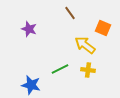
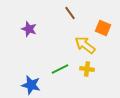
yellow cross: moved 1 px left, 1 px up
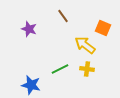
brown line: moved 7 px left, 3 px down
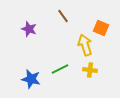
orange square: moved 2 px left
yellow arrow: rotated 35 degrees clockwise
yellow cross: moved 3 px right, 1 px down
blue star: moved 6 px up
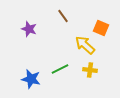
yellow arrow: rotated 30 degrees counterclockwise
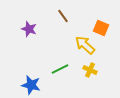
yellow cross: rotated 16 degrees clockwise
blue star: moved 6 px down
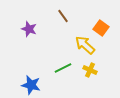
orange square: rotated 14 degrees clockwise
green line: moved 3 px right, 1 px up
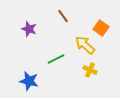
green line: moved 7 px left, 9 px up
blue star: moved 2 px left, 4 px up
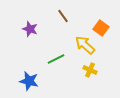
purple star: moved 1 px right
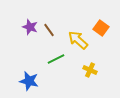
brown line: moved 14 px left, 14 px down
purple star: moved 2 px up
yellow arrow: moved 7 px left, 5 px up
